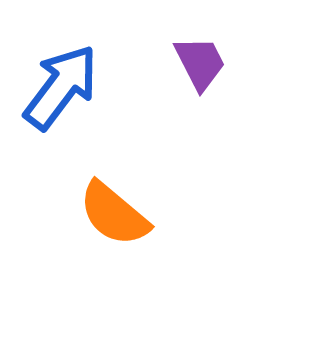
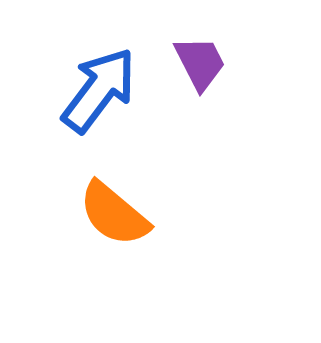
blue arrow: moved 38 px right, 3 px down
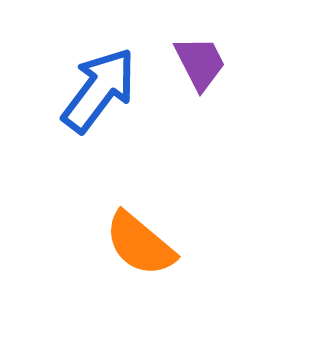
orange semicircle: moved 26 px right, 30 px down
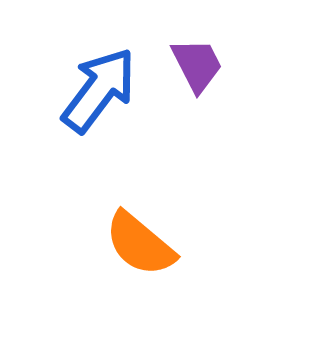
purple trapezoid: moved 3 px left, 2 px down
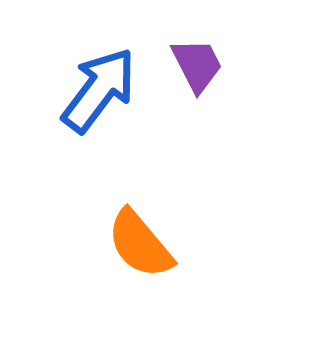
orange semicircle: rotated 10 degrees clockwise
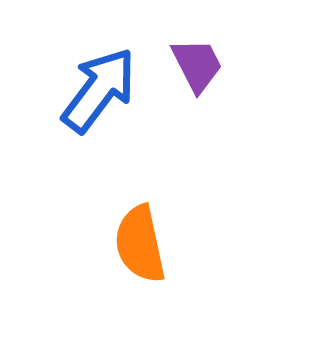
orange semicircle: rotated 28 degrees clockwise
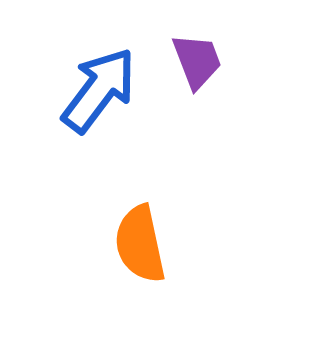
purple trapezoid: moved 4 px up; rotated 6 degrees clockwise
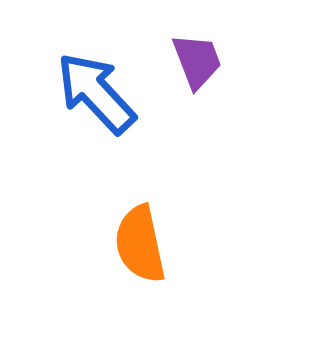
blue arrow: moved 3 px left, 3 px down; rotated 80 degrees counterclockwise
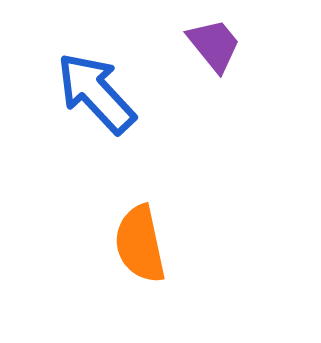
purple trapezoid: moved 17 px right, 16 px up; rotated 18 degrees counterclockwise
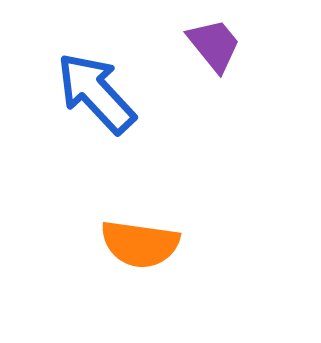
orange semicircle: rotated 70 degrees counterclockwise
